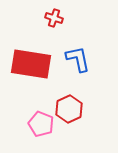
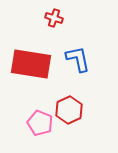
red hexagon: moved 1 px down
pink pentagon: moved 1 px left, 1 px up
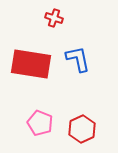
red hexagon: moved 13 px right, 19 px down
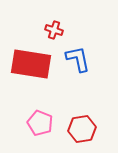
red cross: moved 12 px down
red hexagon: rotated 16 degrees clockwise
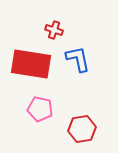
pink pentagon: moved 14 px up; rotated 10 degrees counterclockwise
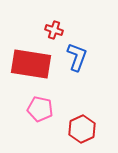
blue L-shape: moved 1 px left, 2 px up; rotated 32 degrees clockwise
red hexagon: rotated 16 degrees counterclockwise
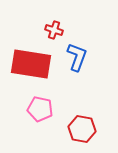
red hexagon: rotated 24 degrees counterclockwise
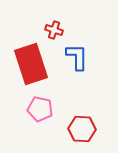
blue L-shape: rotated 20 degrees counterclockwise
red rectangle: rotated 63 degrees clockwise
red hexagon: rotated 8 degrees counterclockwise
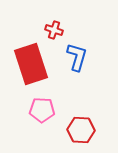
blue L-shape: rotated 16 degrees clockwise
pink pentagon: moved 2 px right, 1 px down; rotated 10 degrees counterclockwise
red hexagon: moved 1 px left, 1 px down
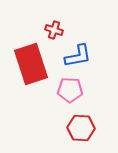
blue L-shape: moved 1 px right, 1 px up; rotated 64 degrees clockwise
pink pentagon: moved 28 px right, 20 px up
red hexagon: moved 2 px up
